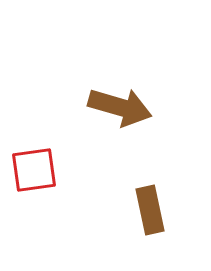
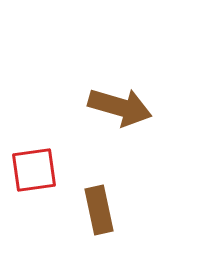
brown rectangle: moved 51 px left
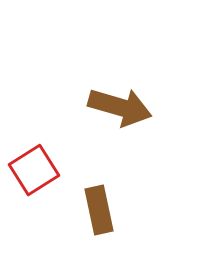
red square: rotated 24 degrees counterclockwise
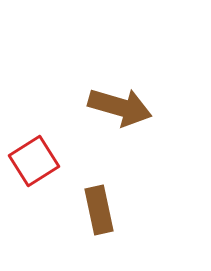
red square: moved 9 px up
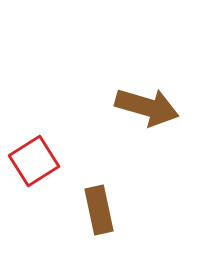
brown arrow: moved 27 px right
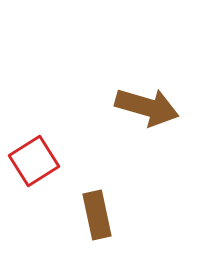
brown rectangle: moved 2 px left, 5 px down
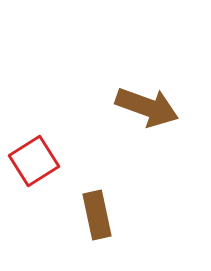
brown arrow: rotated 4 degrees clockwise
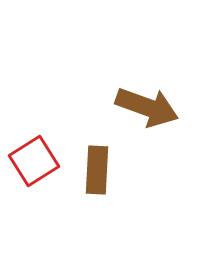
brown rectangle: moved 45 px up; rotated 15 degrees clockwise
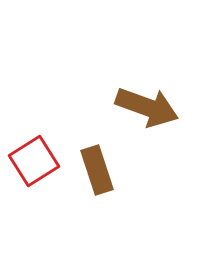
brown rectangle: rotated 21 degrees counterclockwise
